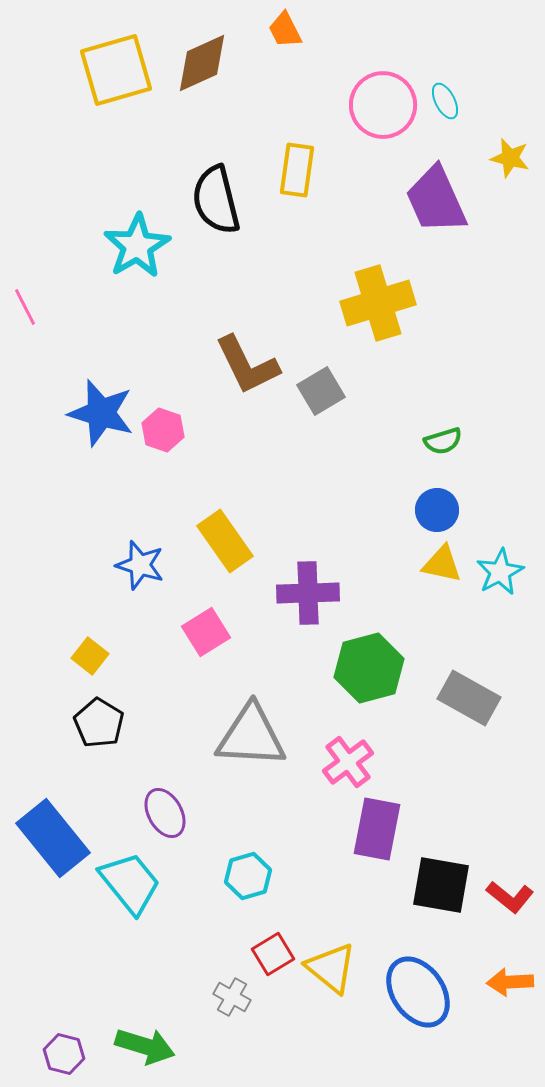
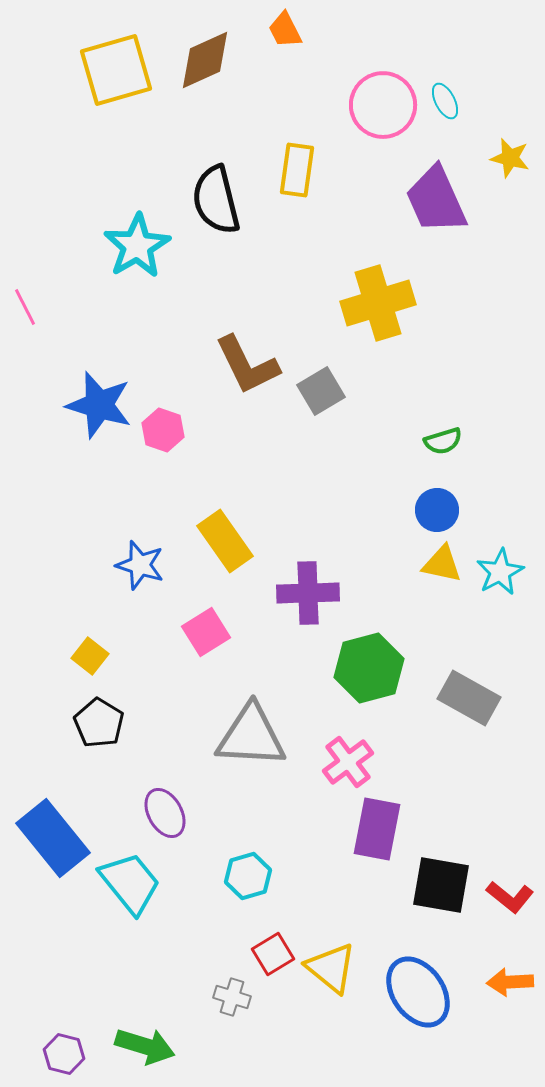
brown diamond at (202, 63): moved 3 px right, 3 px up
blue star at (101, 413): moved 2 px left, 8 px up
gray cross at (232, 997): rotated 12 degrees counterclockwise
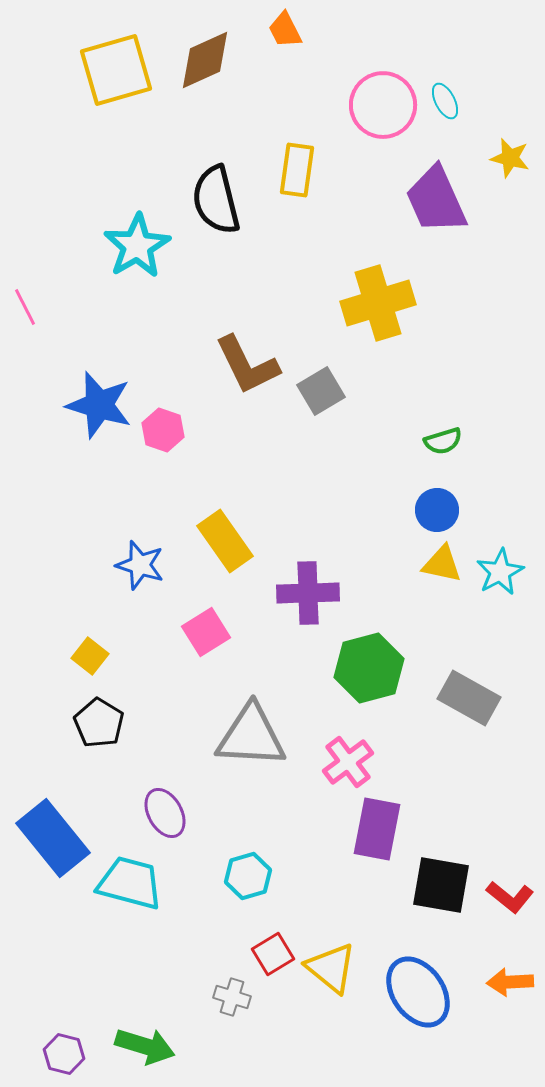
cyan trapezoid at (130, 883): rotated 36 degrees counterclockwise
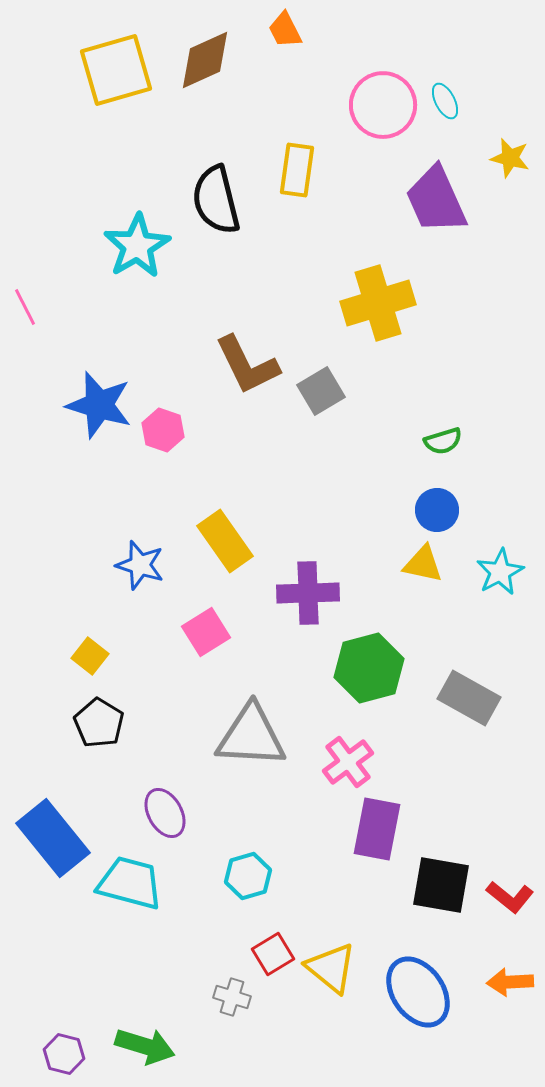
yellow triangle at (442, 564): moved 19 px left
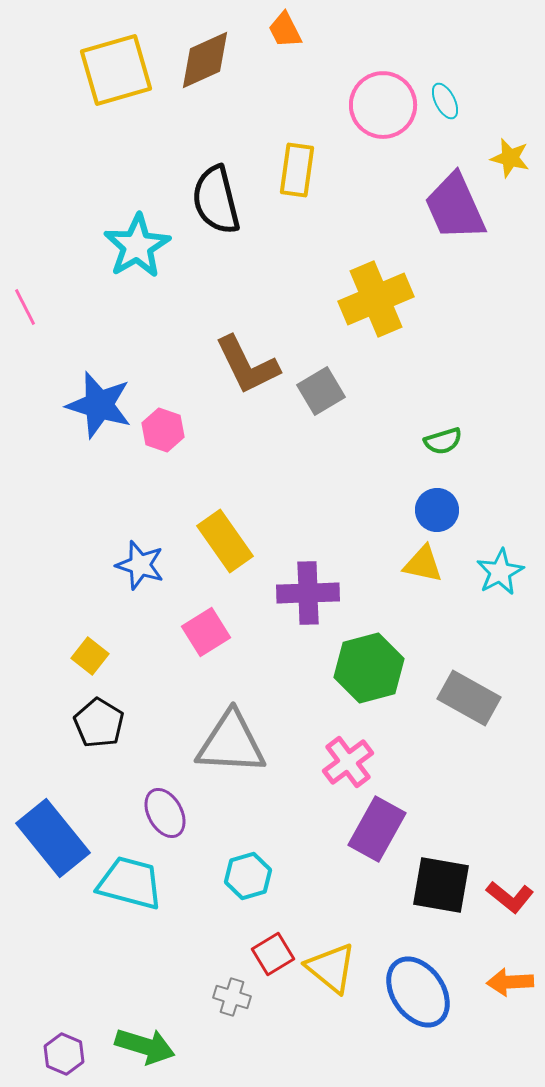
purple trapezoid at (436, 200): moved 19 px right, 7 px down
yellow cross at (378, 303): moved 2 px left, 4 px up; rotated 6 degrees counterclockwise
gray triangle at (251, 736): moved 20 px left, 7 px down
purple rectangle at (377, 829): rotated 18 degrees clockwise
purple hexagon at (64, 1054): rotated 9 degrees clockwise
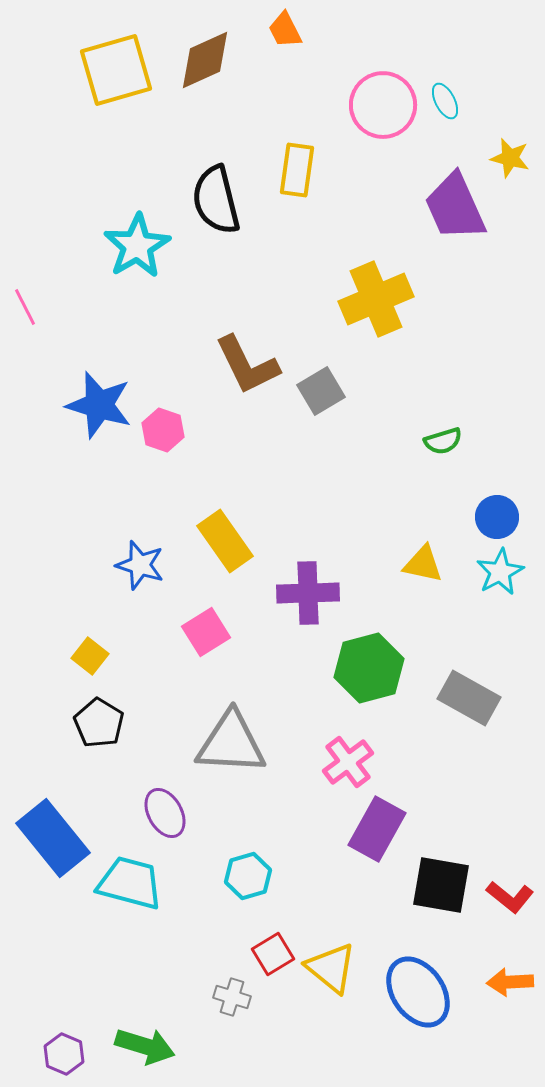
blue circle at (437, 510): moved 60 px right, 7 px down
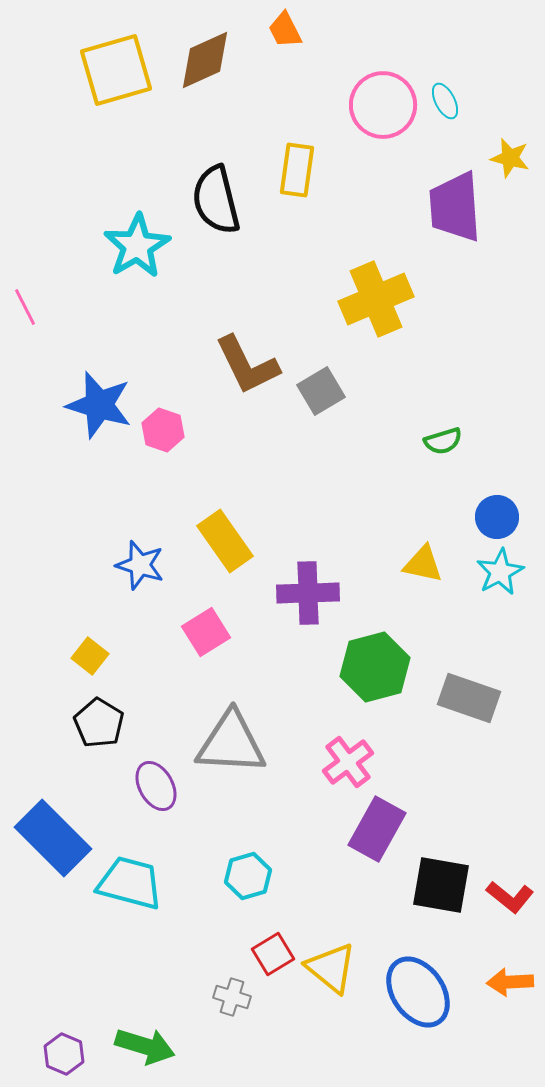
purple trapezoid at (455, 207): rotated 20 degrees clockwise
green hexagon at (369, 668): moved 6 px right, 1 px up
gray rectangle at (469, 698): rotated 10 degrees counterclockwise
purple ellipse at (165, 813): moved 9 px left, 27 px up
blue rectangle at (53, 838): rotated 6 degrees counterclockwise
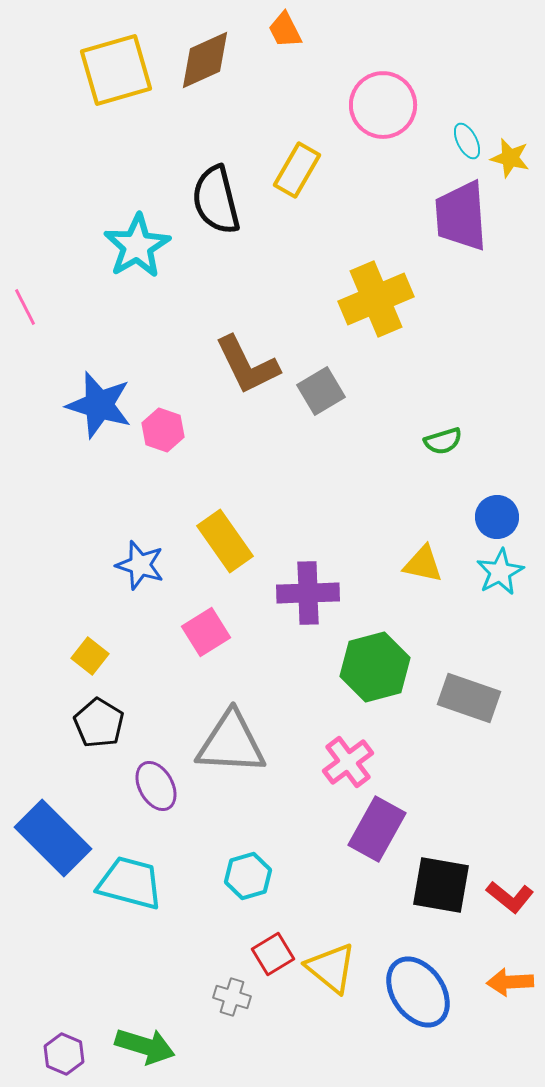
cyan ellipse at (445, 101): moved 22 px right, 40 px down
yellow rectangle at (297, 170): rotated 22 degrees clockwise
purple trapezoid at (455, 207): moved 6 px right, 9 px down
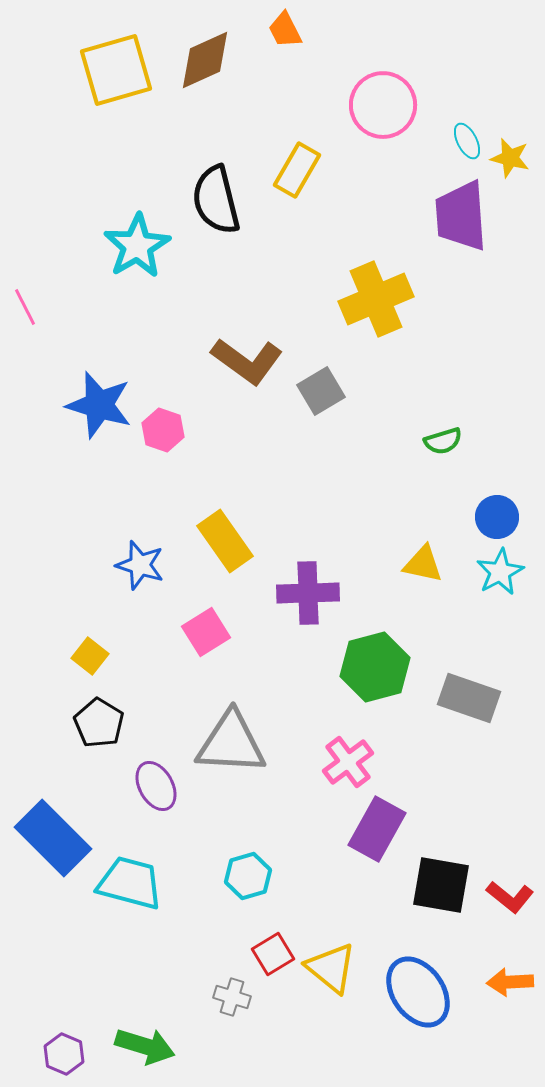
brown L-shape at (247, 365): moved 4 px up; rotated 28 degrees counterclockwise
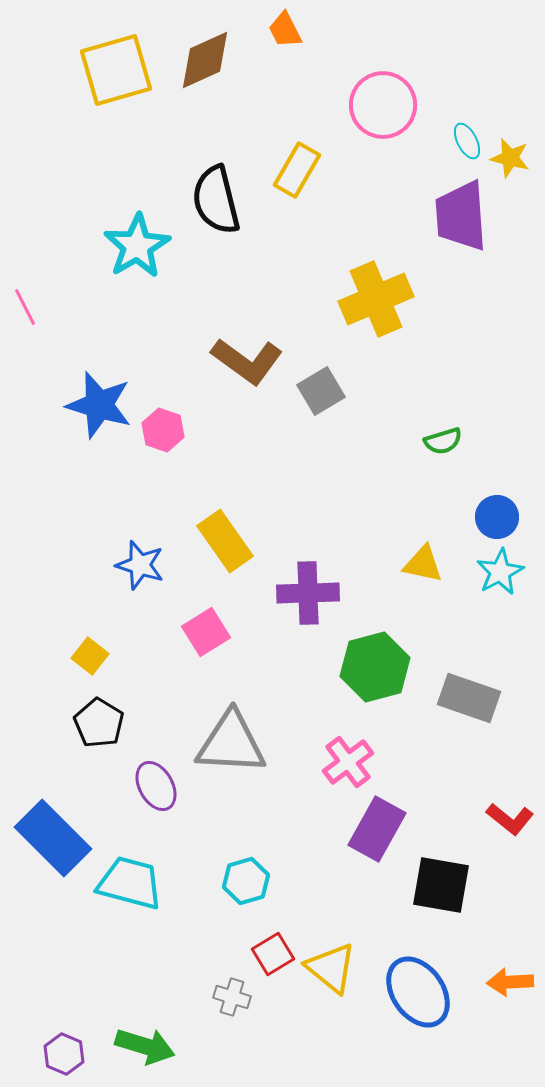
cyan hexagon at (248, 876): moved 2 px left, 5 px down
red L-shape at (510, 897): moved 78 px up
